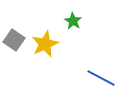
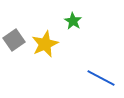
gray square: rotated 20 degrees clockwise
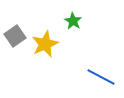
gray square: moved 1 px right, 4 px up
blue line: moved 1 px up
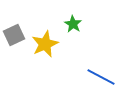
green star: moved 3 px down
gray square: moved 1 px left, 1 px up; rotated 10 degrees clockwise
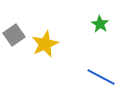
green star: moved 27 px right
gray square: rotated 10 degrees counterclockwise
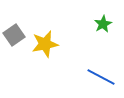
green star: moved 3 px right; rotated 12 degrees clockwise
yellow star: rotated 12 degrees clockwise
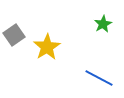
yellow star: moved 2 px right, 3 px down; rotated 20 degrees counterclockwise
blue line: moved 2 px left, 1 px down
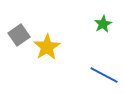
gray square: moved 5 px right
blue line: moved 5 px right, 3 px up
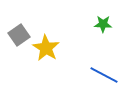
green star: rotated 30 degrees clockwise
yellow star: moved 1 px left, 1 px down; rotated 8 degrees counterclockwise
